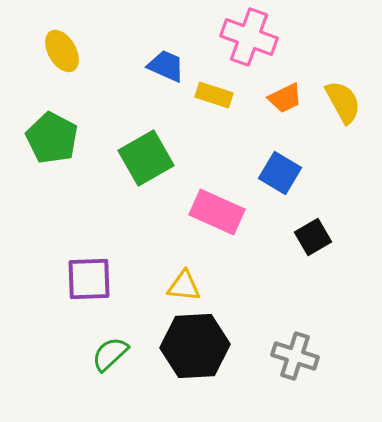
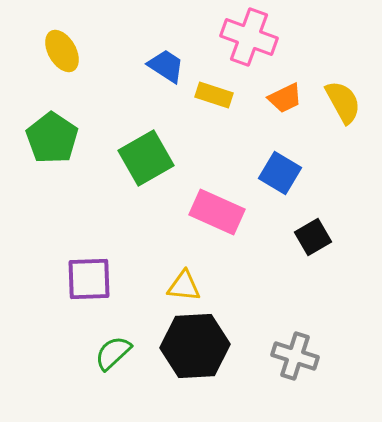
blue trapezoid: rotated 9 degrees clockwise
green pentagon: rotated 6 degrees clockwise
green semicircle: moved 3 px right, 1 px up
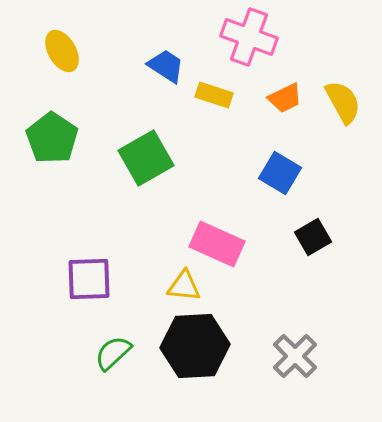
pink rectangle: moved 32 px down
gray cross: rotated 27 degrees clockwise
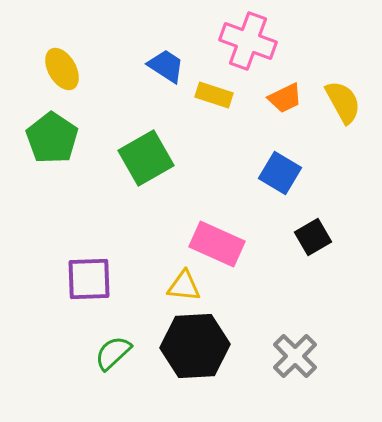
pink cross: moved 1 px left, 4 px down
yellow ellipse: moved 18 px down
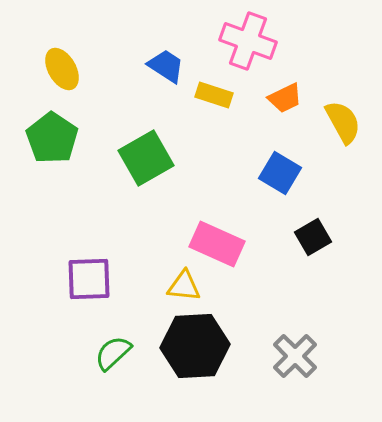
yellow semicircle: moved 20 px down
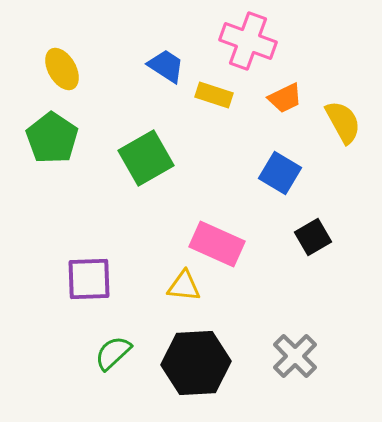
black hexagon: moved 1 px right, 17 px down
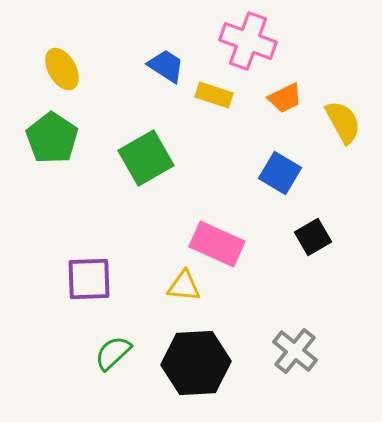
gray cross: moved 5 px up; rotated 6 degrees counterclockwise
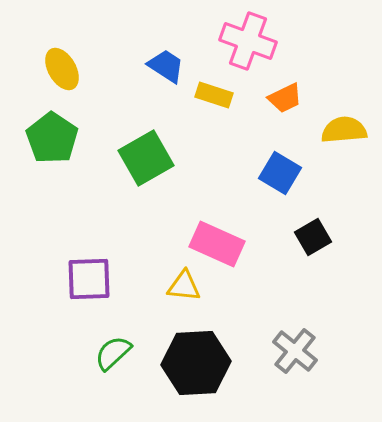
yellow semicircle: moved 1 px right, 8 px down; rotated 66 degrees counterclockwise
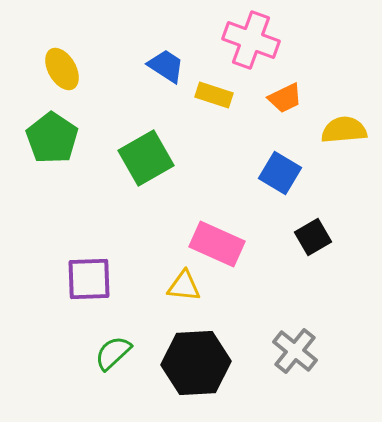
pink cross: moved 3 px right, 1 px up
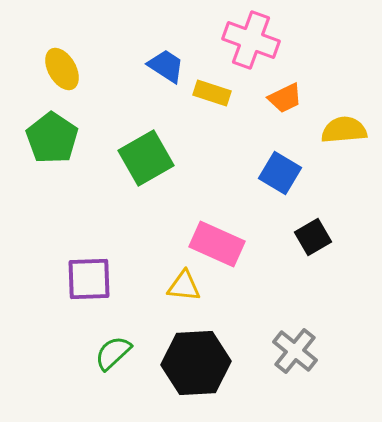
yellow rectangle: moved 2 px left, 2 px up
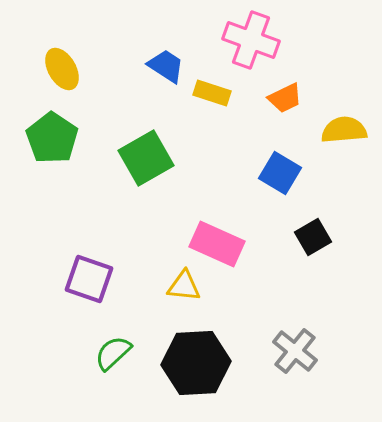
purple square: rotated 21 degrees clockwise
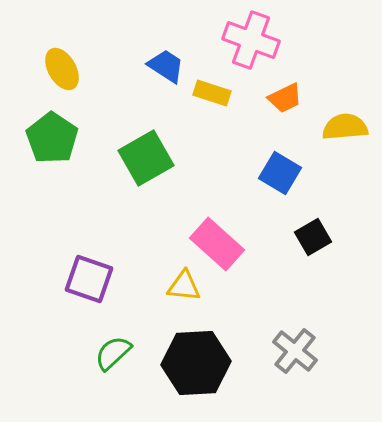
yellow semicircle: moved 1 px right, 3 px up
pink rectangle: rotated 18 degrees clockwise
